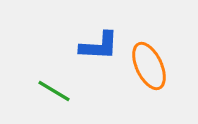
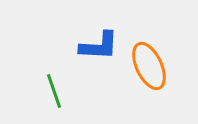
green line: rotated 40 degrees clockwise
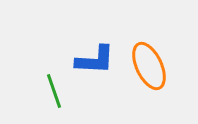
blue L-shape: moved 4 px left, 14 px down
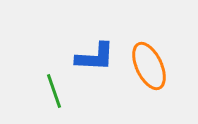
blue L-shape: moved 3 px up
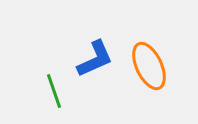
blue L-shape: moved 2 px down; rotated 27 degrees counterclockwise
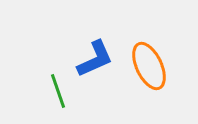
green line: moved 4 px right
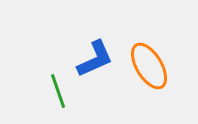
orange ellipse: rotated 6 degrees counterclockwise
